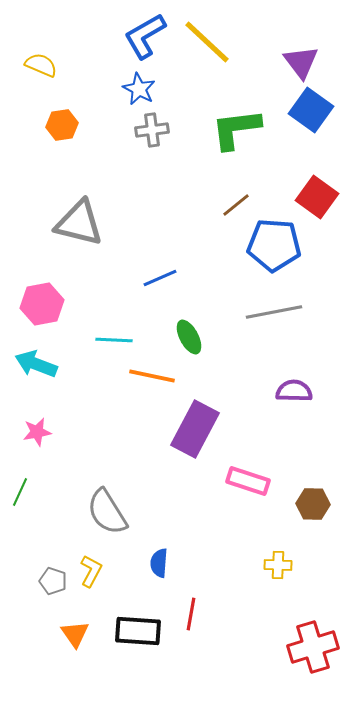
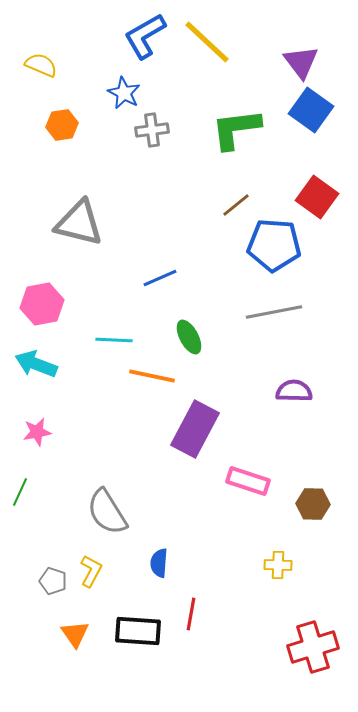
blue star: moved 15 px left, 4 px down
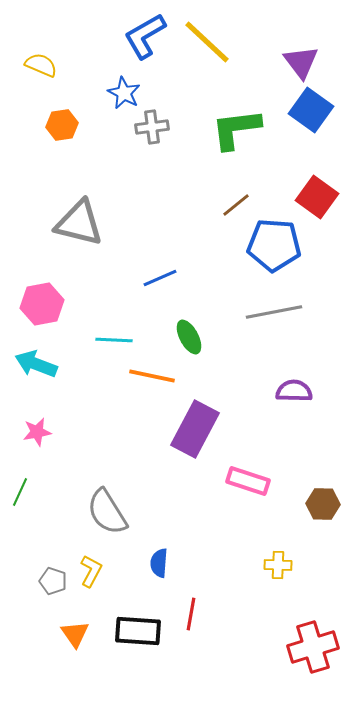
gray cross: moved 3 px up
brown hexagon: moved 10 px right
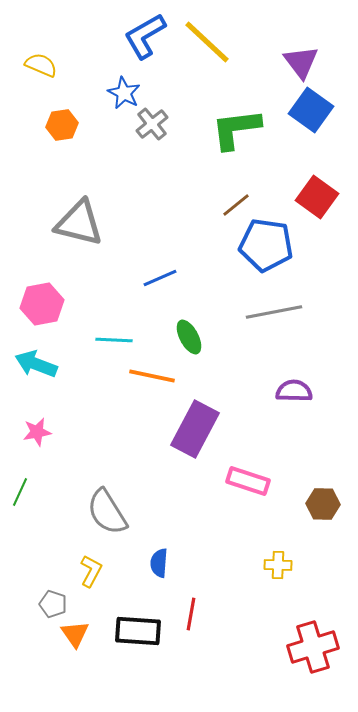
gray cross: moved 3 px up; rotated 32 degrees counterclockwise
blue pentagon: moved 8 px left; rotated 4 degrees clockwise
gray pentagon: moved 23 px down
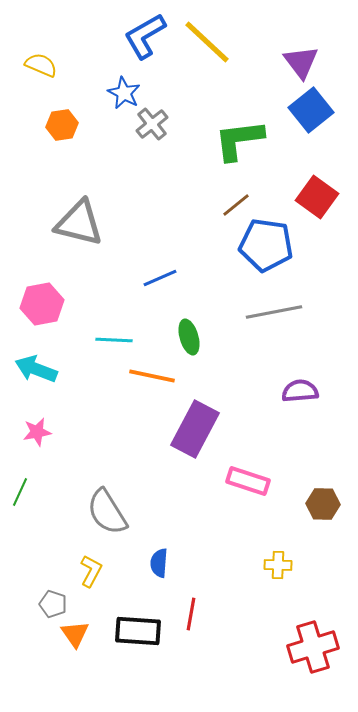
blue square: rotated 15 degrees clockwise
green L-shape: moved 3 px right, 11 px down
green ellipse: rotated 12 degrees clockwise
cyan arrow: moved 5 px down
purple semicircle: moved 6 px right; rotated 6 degrees counterclockwise
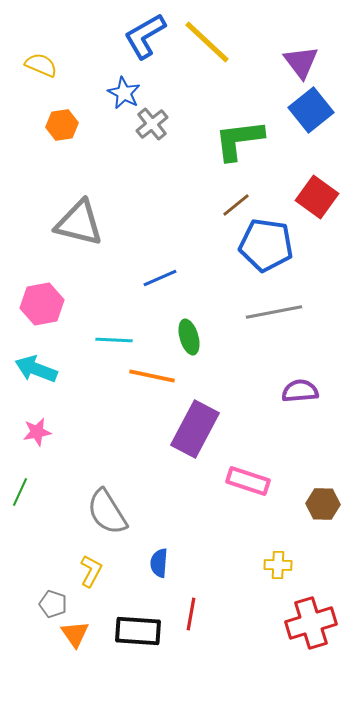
red cross: moved 2 px left, 24 px up
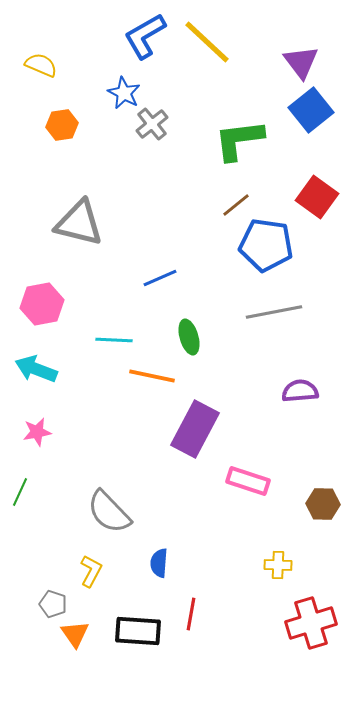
gray semicircle: moved 2 px right; rotated 12 degrees counterclockwise
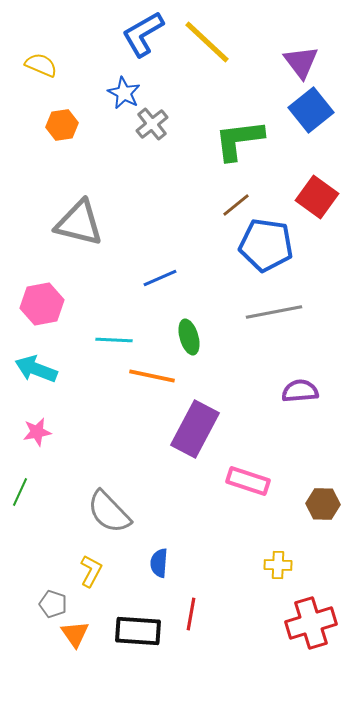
blue L-shape: moved 2 px left, 2 px up
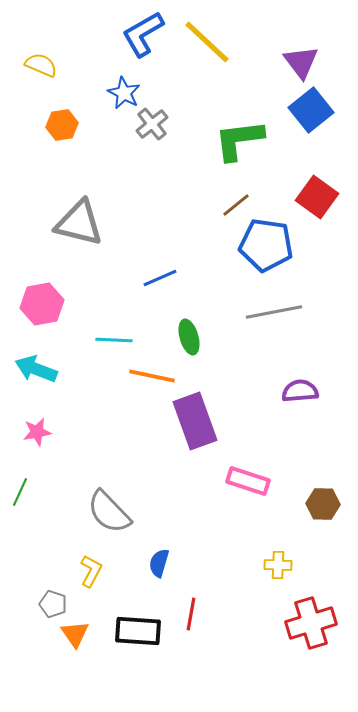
purple rectangle: moved 8 px up; rotated 48 degrees counterclockwise
blue semicircle: rotated 12 degrees clockwise
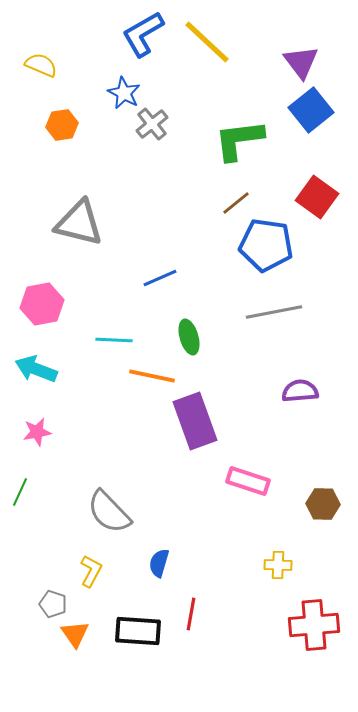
brown line: moved 2 px up
red cross: moved 3 px right, 2 px down; rotated 12 degrees clockwise
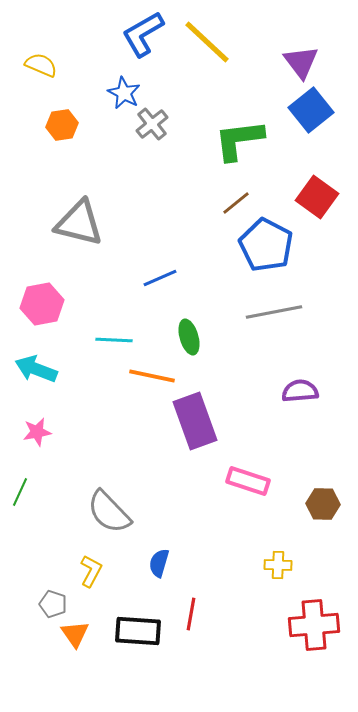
blue pentagon: rotated 20 degrees clockwise
